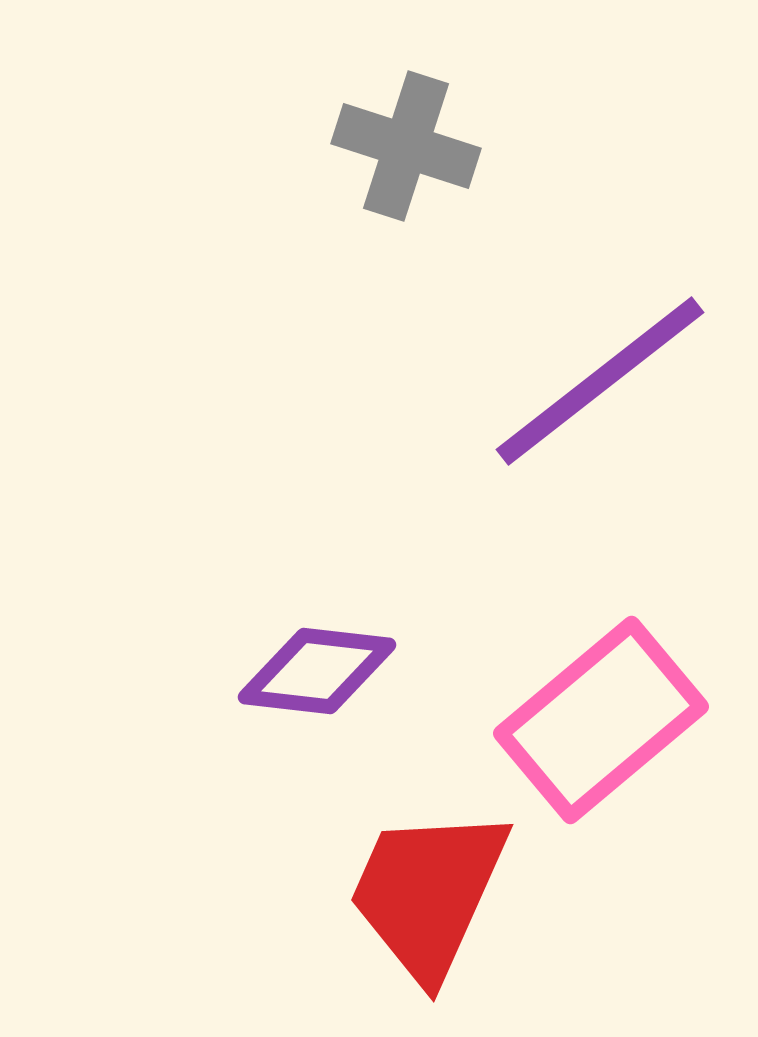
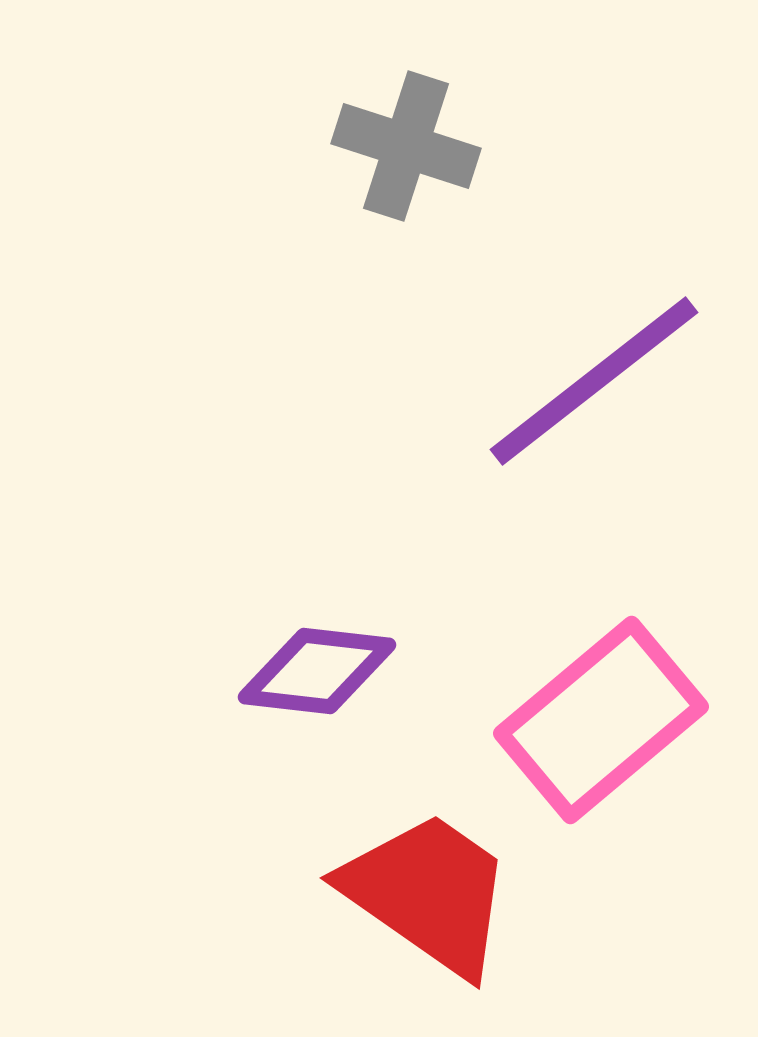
purple line: moved 6 px left
red trapezoid: rotated 101 degrees clockwise
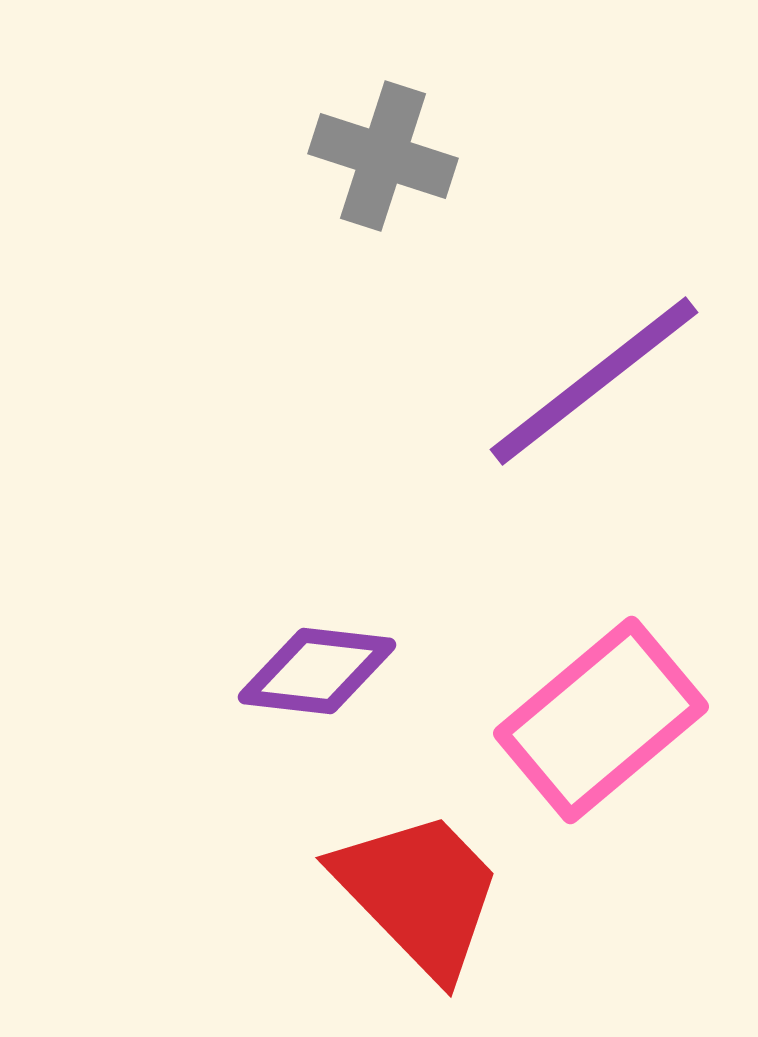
gray cross: moved 23 px left, 10 px down
red trapezoid: moved 9 px left; rotated 11 degrees clockwise
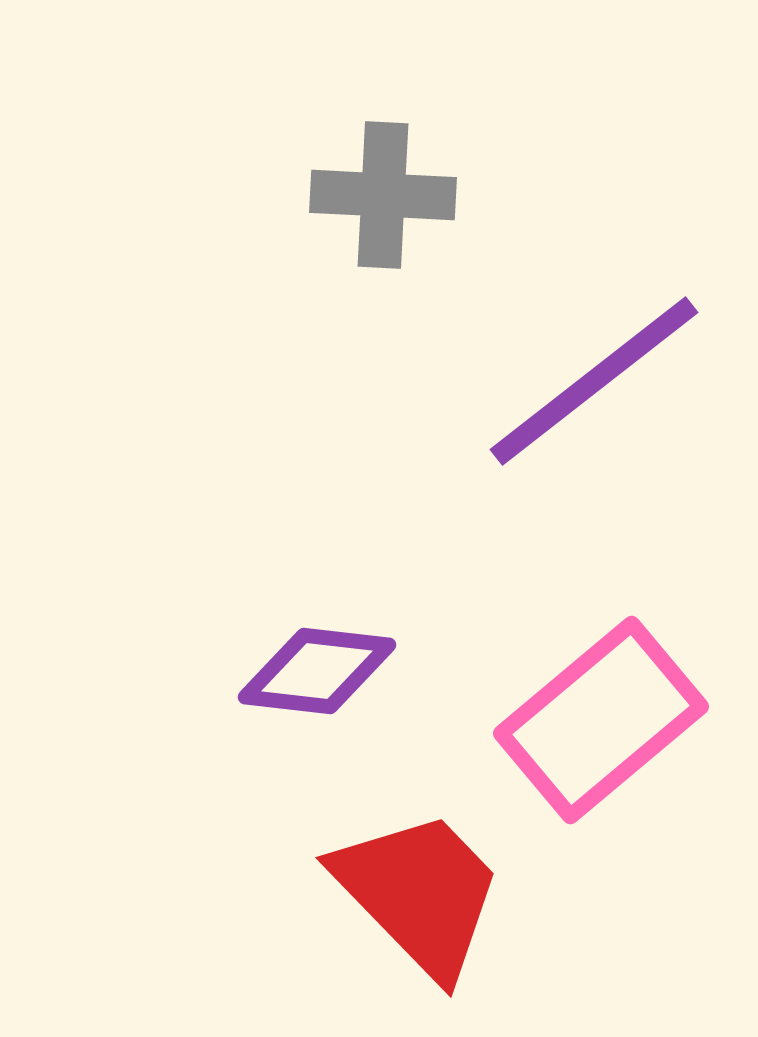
gray cross: moved 39 px down; rotated 15 degrees counterclockwise
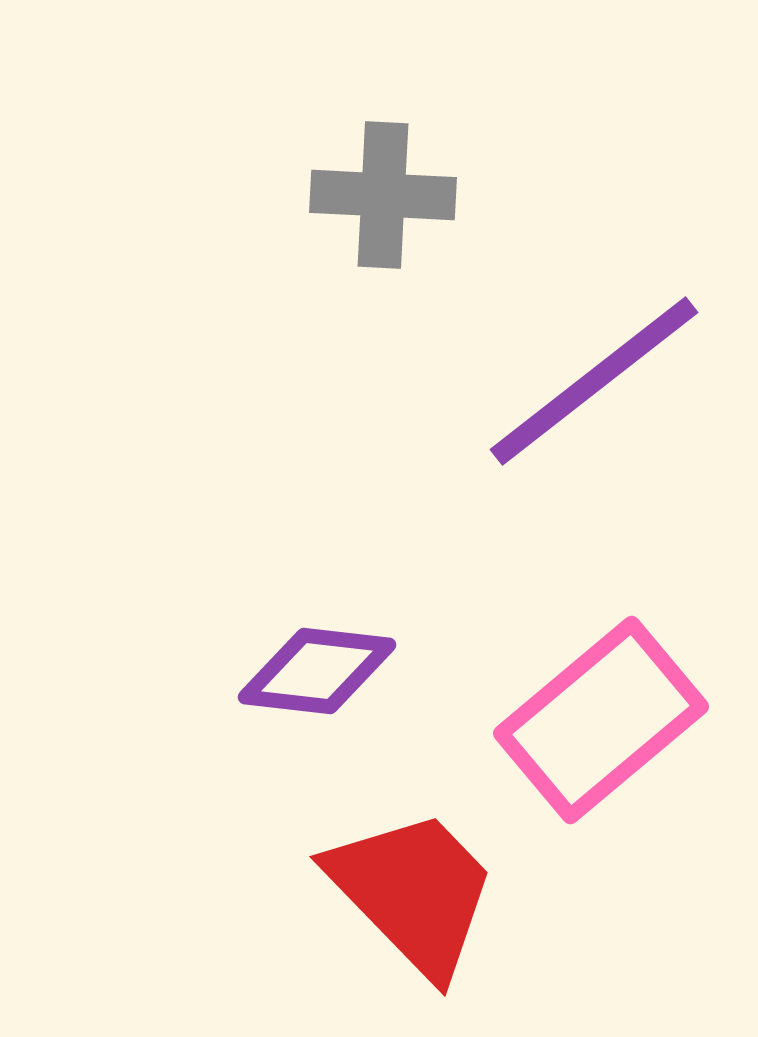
red trapezoid: moved 6 px left, 1 px up
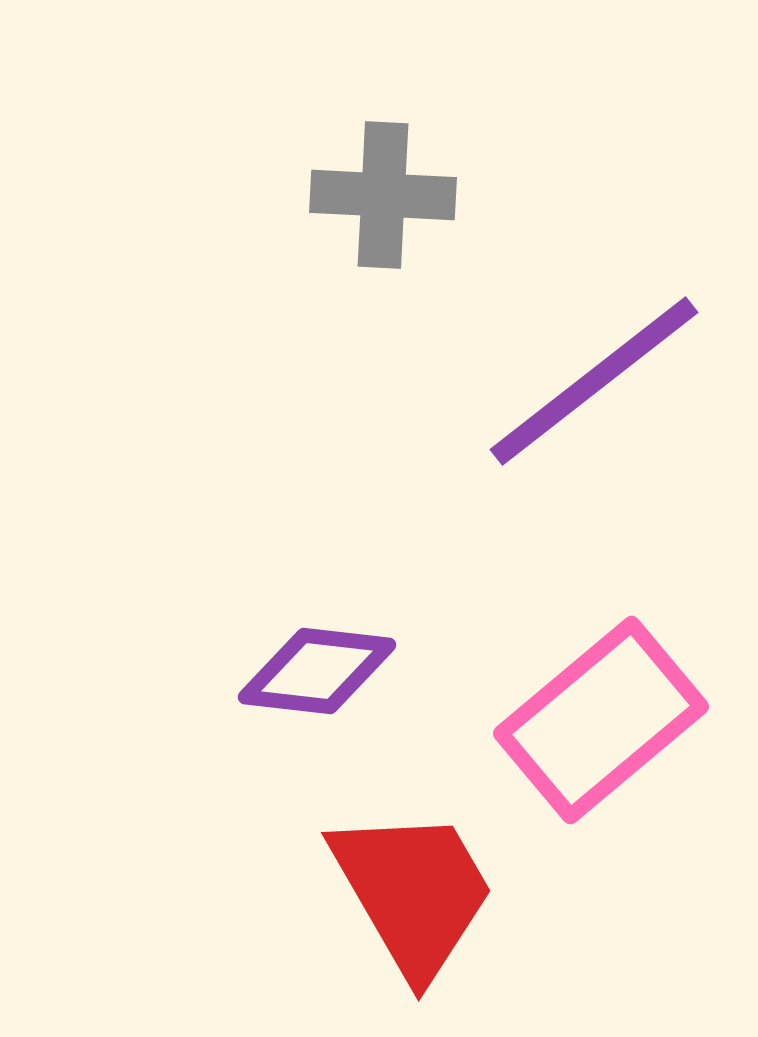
red trapezoid: rotated 14 degrees clockwise
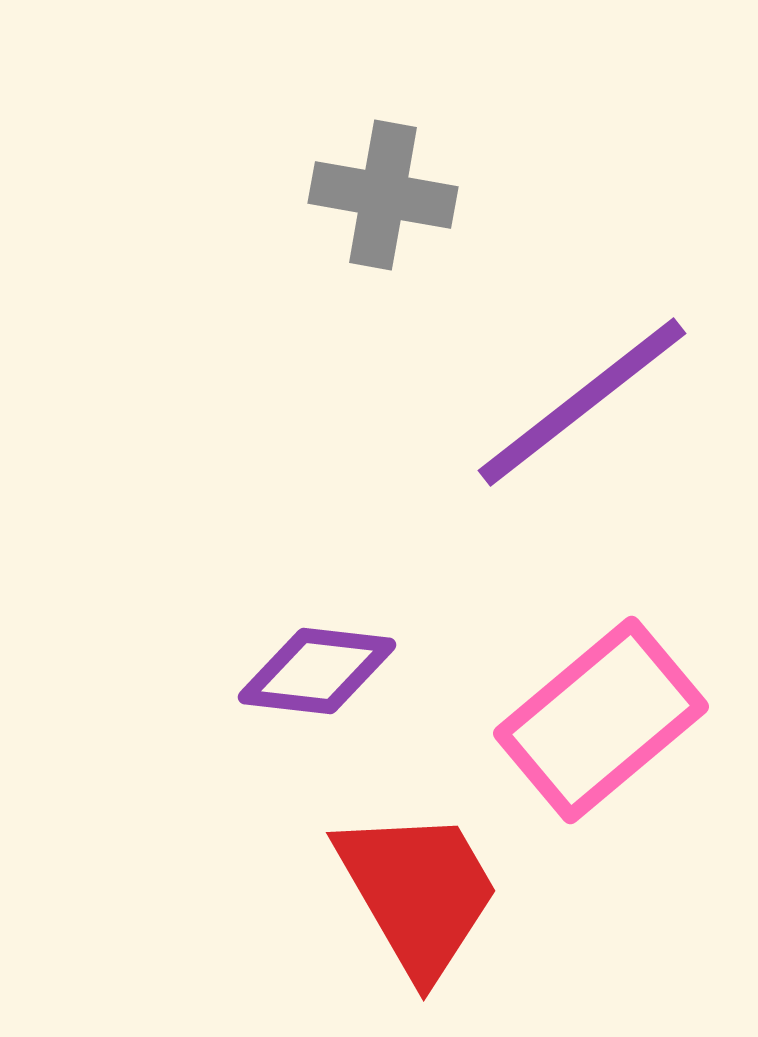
gray cross: rotated 7 degrees clockwise
purple line: moved 12 px left, 21 px down
red trapezoid: moved 5 px right
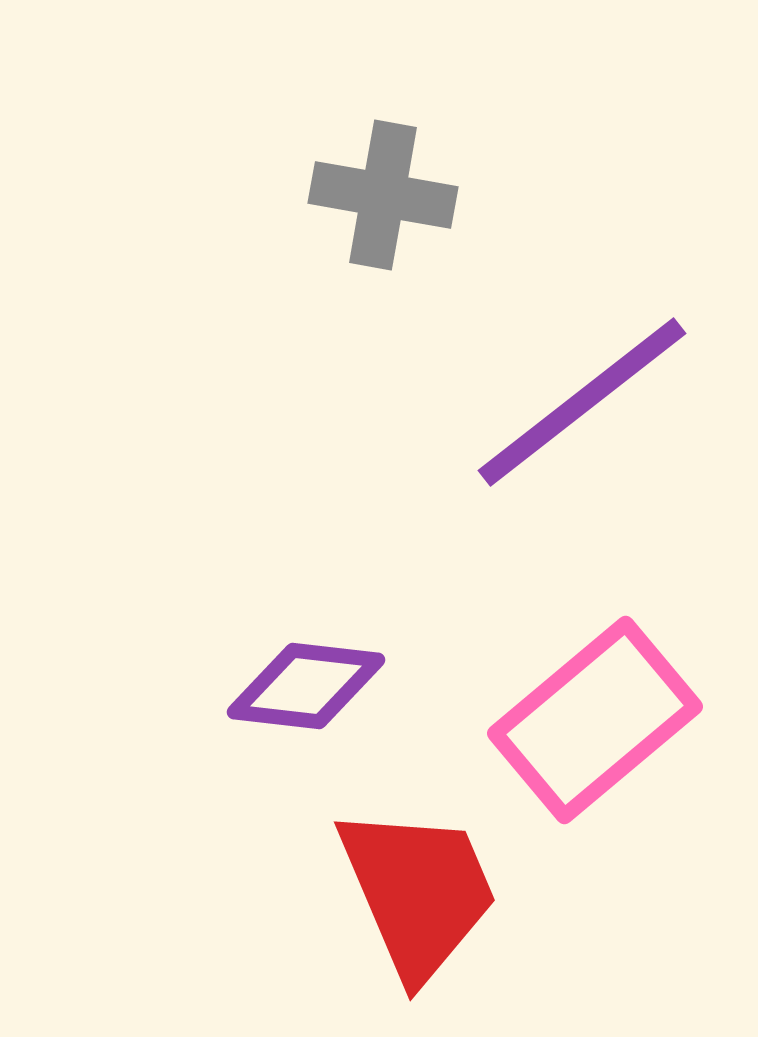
purple diamond: moved 11 px left, 15 px down
pink rectangle: moved 6 px left
red trapezoid: rotated 7 degrees clockwise
